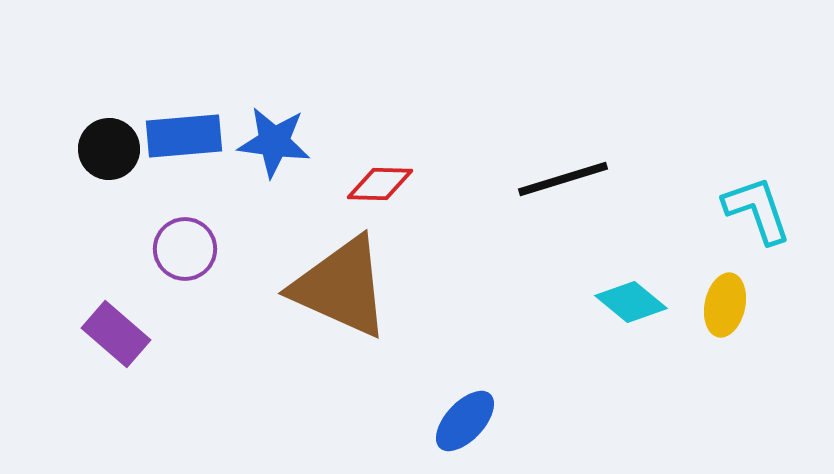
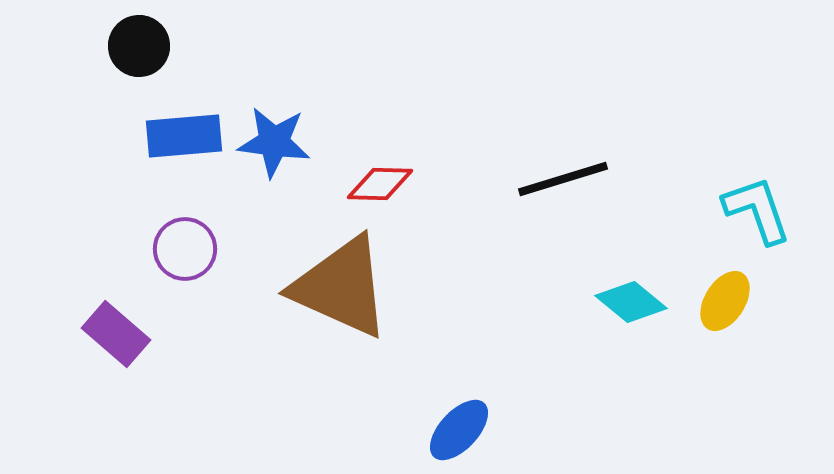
black circle: moved 30 px right, 103 px up
yellow ellipse: moved 4 px up; rotated 20 degrees clockwise
blue ellipse: moved 6 px left, 9 px down
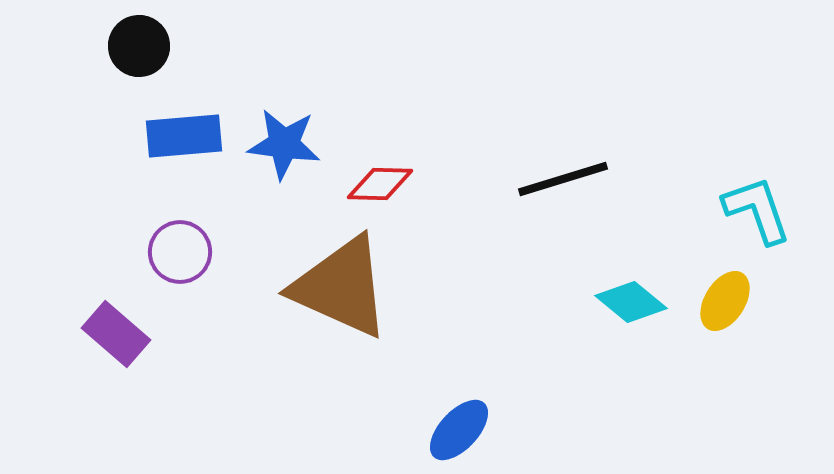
blue star: moved 10 px right, 2 px down
purple circle: moved 5 px left, 3 px down
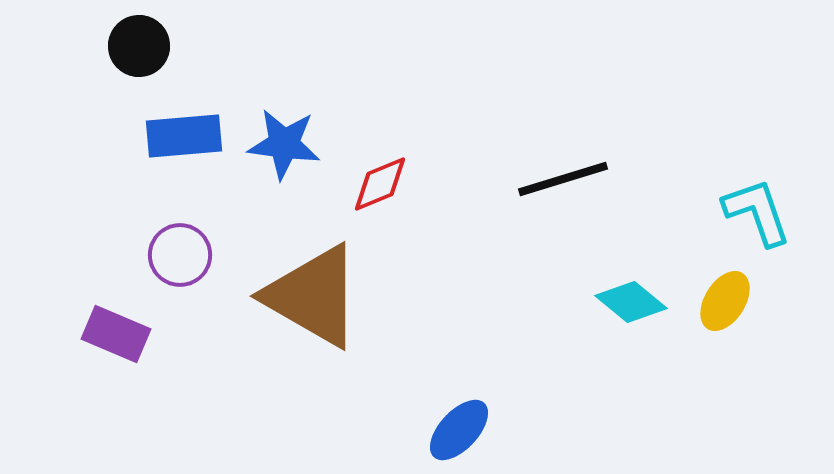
red diamond: rotated 24 degrees counterclockwise
cyan L-shape: moved 2 px down
purple circle: moved 3 px down
brown triangle: moved 28 px left, 9 px down; rotated 6 degrees clockwise
purple rectangle: rotated 18 degrees counterclockwise
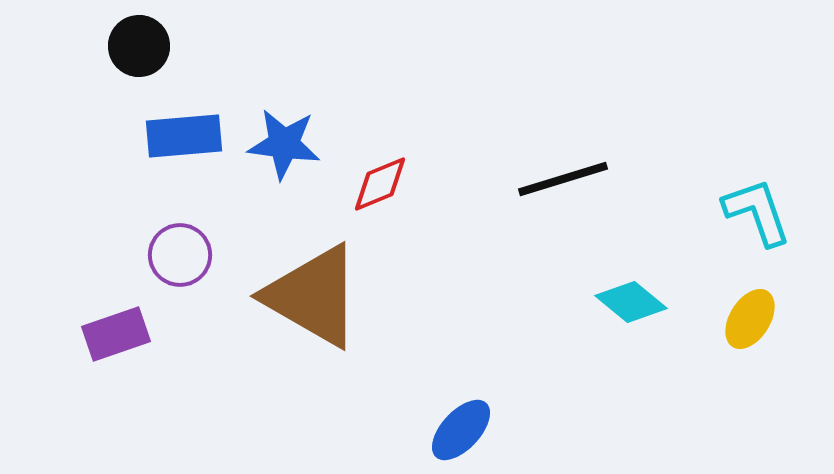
yellow ellipse: moved 25 px right, 18 px down
purple rectangle: rotated 42 degrees counterclockwise
blue ellipse: moved 2 px right
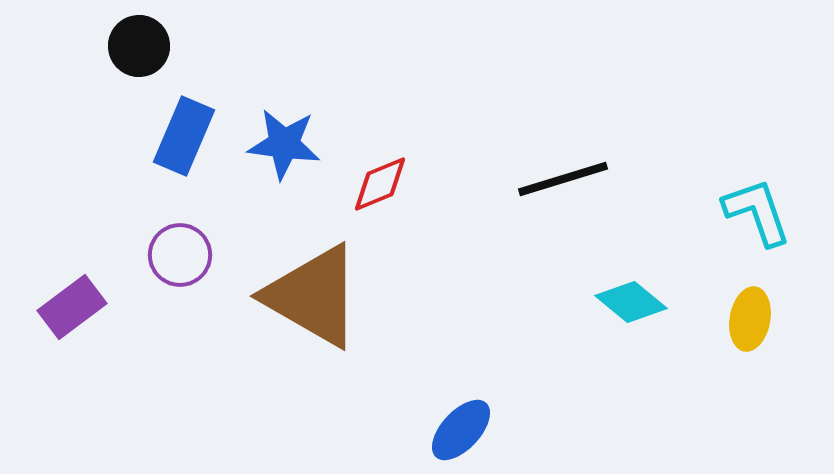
blue rectangle: rotated 62 degrees counterclockwise
yellow ellipse: rotated 22 degrees counterclockwise
purple rectangle: moved 44 px left, 27 px up; rotated 18 degrees counterclockwise
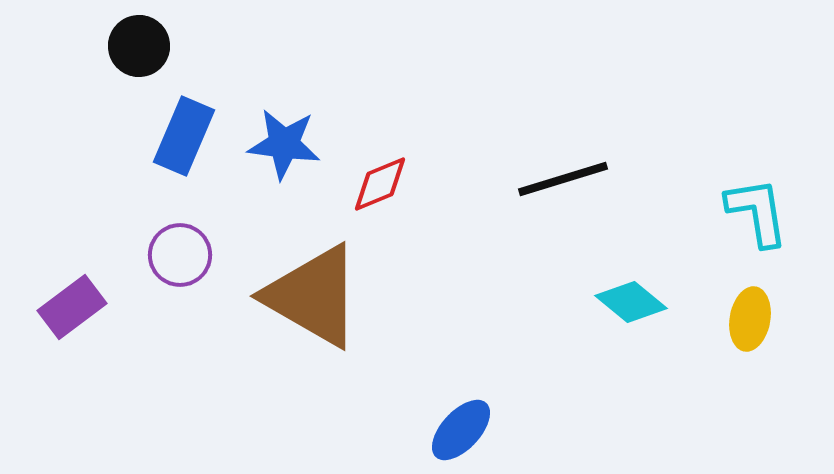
cyan L-shape: rotated 10 degrees clockwise
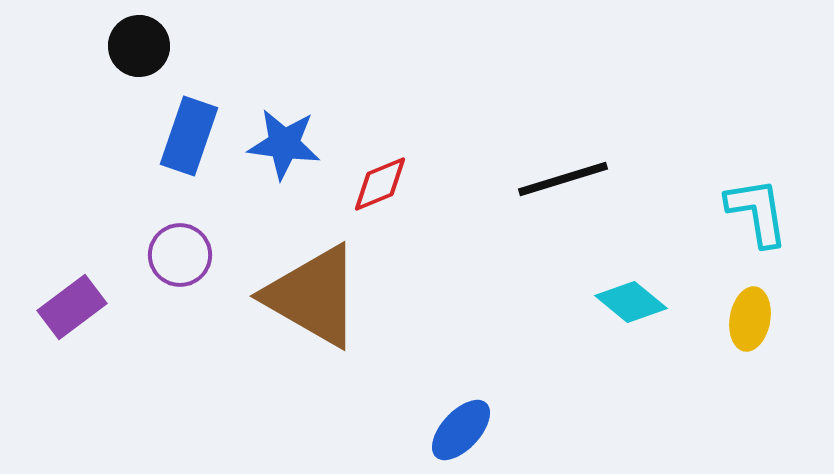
blue rectangle: moved 5 px right; rotated 4 degrees counterclockwise
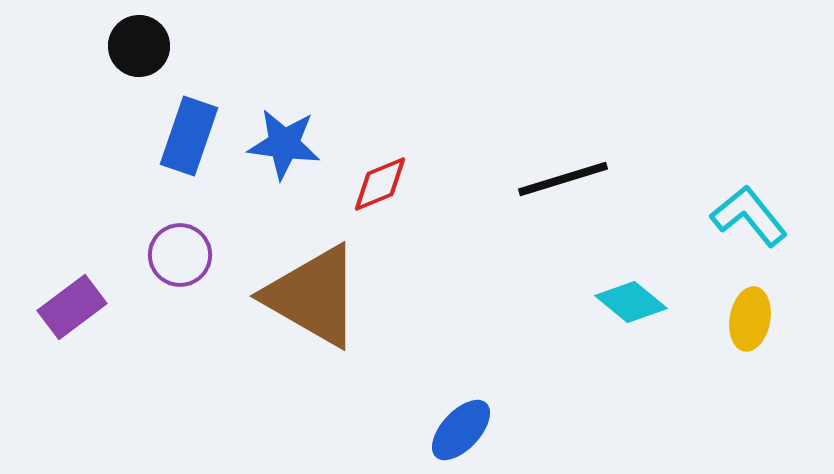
cyan L-shape: moved 8 px left, 4 px down; rotated 30 degrees counterclockwise
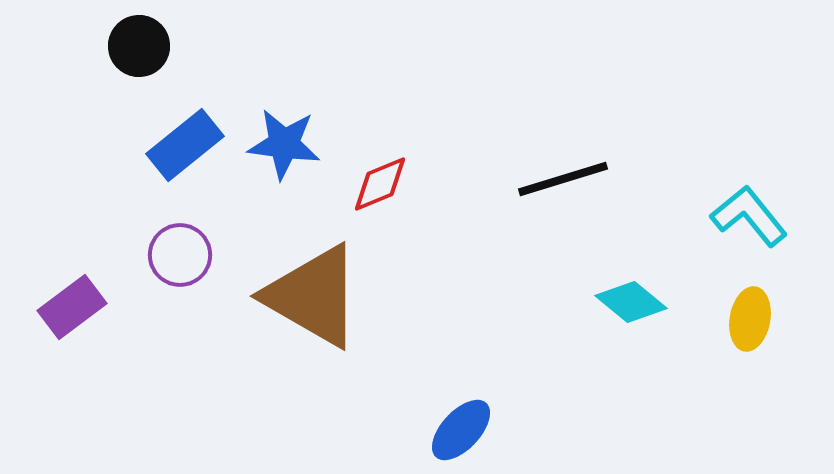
blue rectangle: moved 4 px left, 9 px down; rotated 32 degrees clockwise
